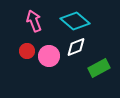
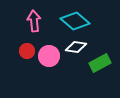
pink arrow: rotated 15 degrees clockwise
white diamond: rotated 30 degrees clockwise
green rectangle: moved 1 px right, 5 px up
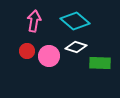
pink arrow: rotated 15 degrees clockwise
white diamond: rotated 10 degrees clockwise
green rectangle: rotated 30 degrees clockwise
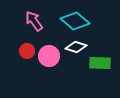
pink arrow: rotated 45 degrees counterclockwise
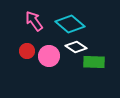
cyan diamond: moved 5 px left, 3 px down
white diamond: rotated 15 degrees clockwise
green rectangle: moved 6 px left, 1 px up
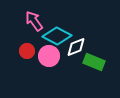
cyan diamond: moved 13 px left, 12 px down; rotated 12 degrees counterclockwise
white diamond: rotated 55 degrees counterclockwise
green rectangle: rotated 20 degrees clockwise
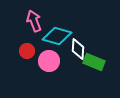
pink arrow: rotated 15 degrees clockwise
cyan diamond: rotated 12 degrees counterclockwise
white diamond: moved 2 px right, 2 px down; rotated 65 degrees counterclockwise
pink circle: moved 5 px down
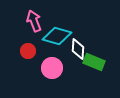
red circle: moved 1 px right
pink circle: moved 3 px right, 7 px down
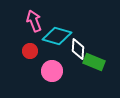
red circle: moved 2 px right
pink circle: moved 3 px down
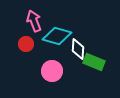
red circle: moved 4 px left, 7 px up
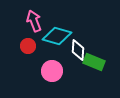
red circle: moved 2 px right, 2 px down
white diamond: moved 1 px down
